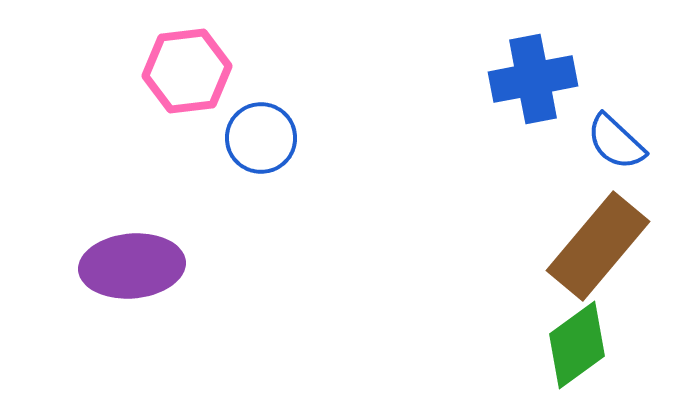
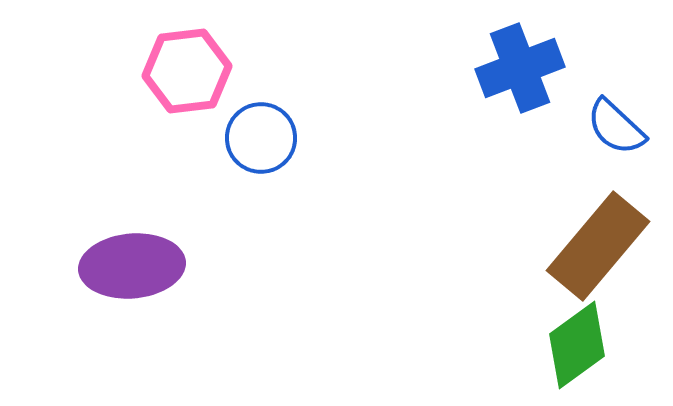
blue cross: moved 13 px left, 11 px up; rotated 10 degrees counterclockwise
blue semicircle: moved 15 px up
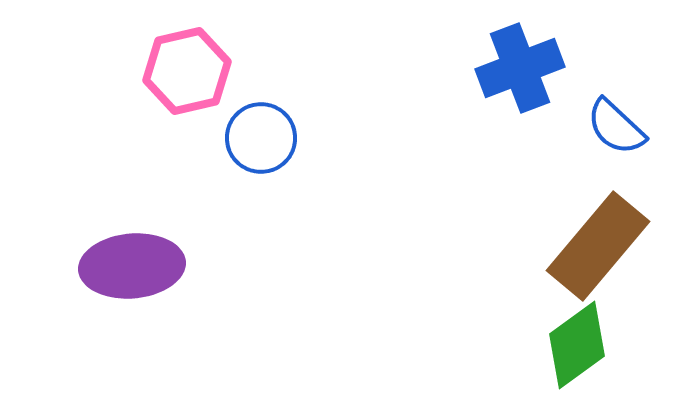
pink hexagon: rotated 6 degrees counterclockwise
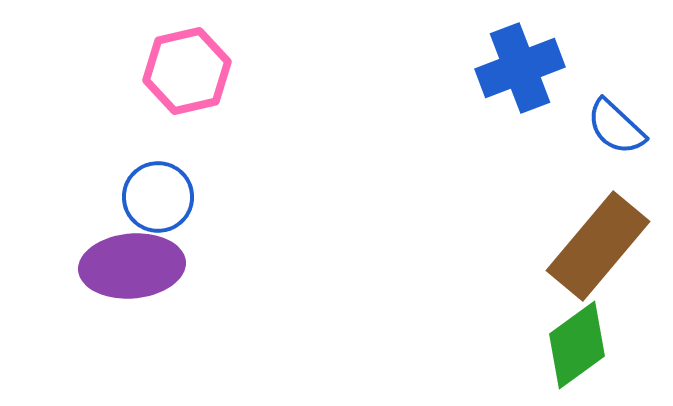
blue circle: moved 103 px left, 59 px down
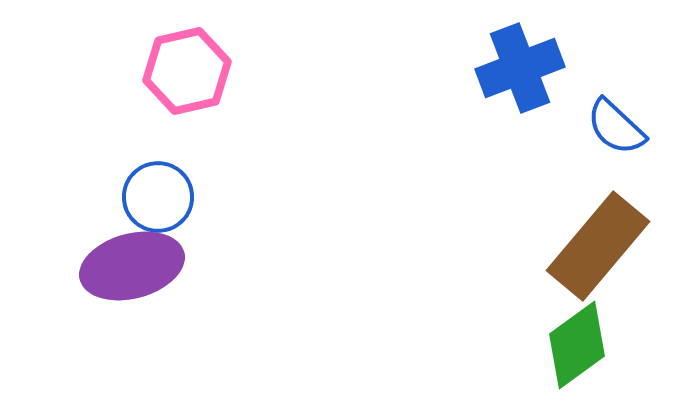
purple ellipse: rotated 10 degrees counterclockwise
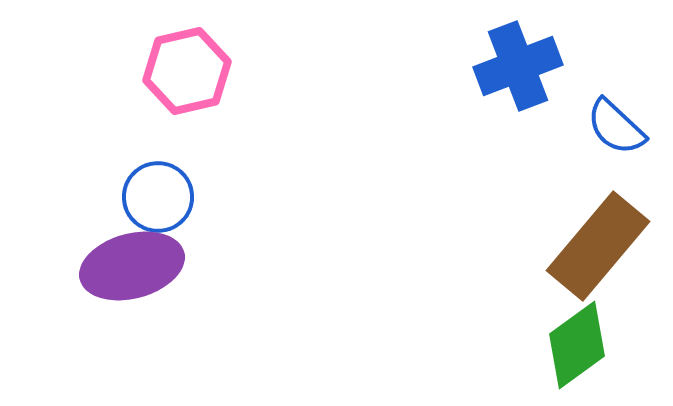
blue cross: moved 2 px left, 2 px up
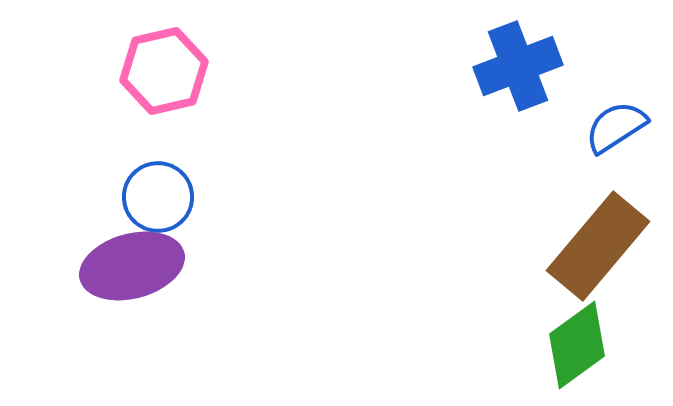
pink hexagon: moved 23 px left
blue semicircle: rotated 104 degrees clockwise
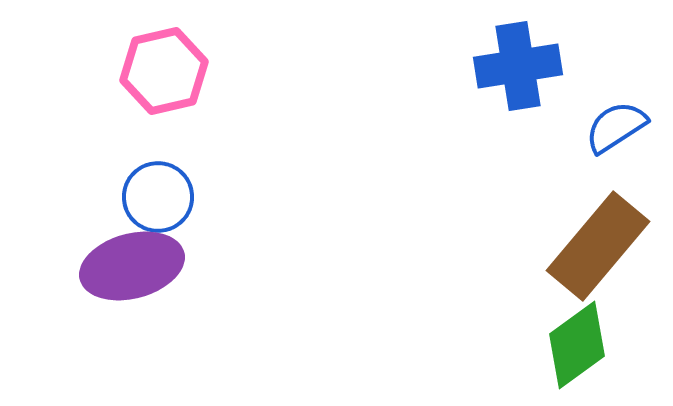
blue cross: rotated 12 degrees clockwise
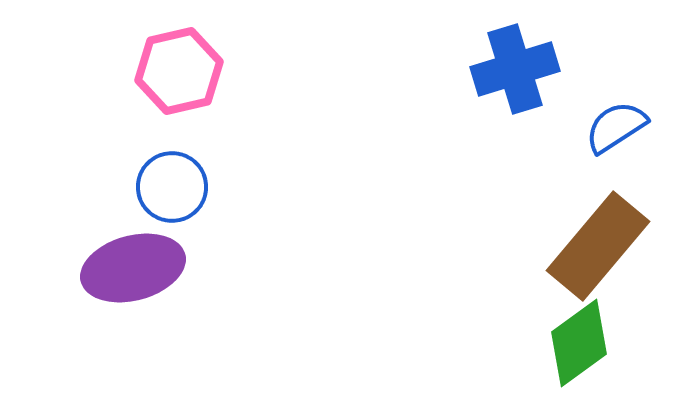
blue cross: moved 3 px left, 3 px down; rotated 8 degrees counterclockwise
pink hexagon: moved 15 px right
blue circle: moved 14 px right, 10 px up
purple ellipse: moved 1 px right, 2 px down
green diamond: moved 2 px right, 2 px up
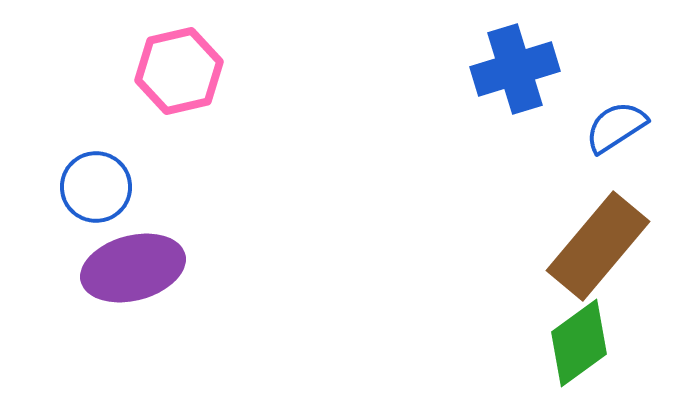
blue circle: moved 76 px left
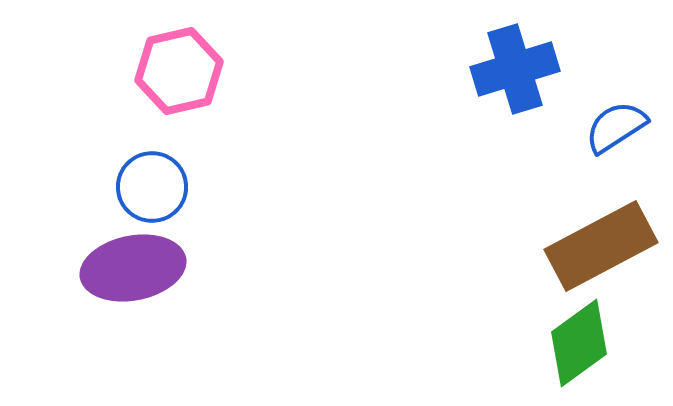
blue circle: moved 56 px right
brown rectangle: moved 3 px right; rotated 22 degrees clockwise
purple ellipse: rotated 4 degrees clockwise
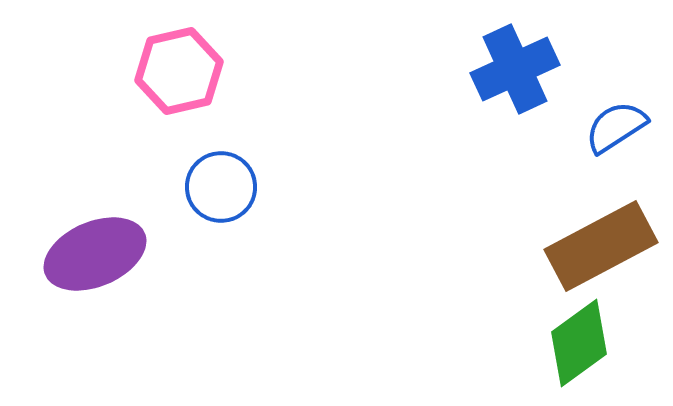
blue cross: rotated 8 degrees counterclockwise
blue circle: moved 69 px right
purple ellipse: moved 38 px left, 14 px up; rotated 12 degrees counterclockwise
